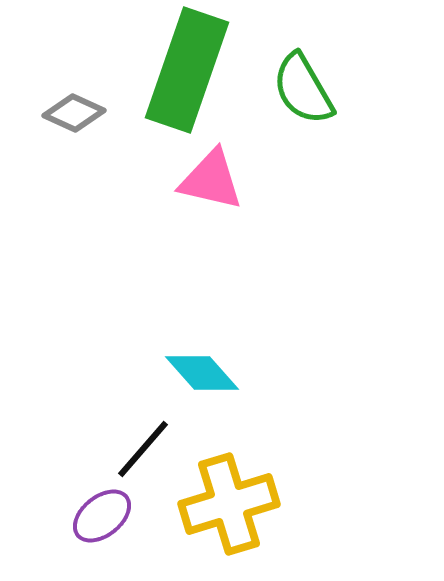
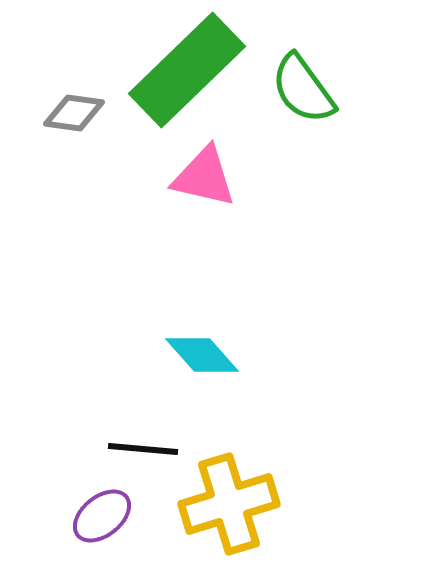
green rectangle: rotated 27 degrees clockwise
green semicircle: rotated 6 degrees counterclockwise
gray diamond: rotated 16 degrees counterclockwise
pink triangle: moved 7 px left, 3 px up
cyan diamond: moved 18 px up
black line: rotated 54 degrees clockwise
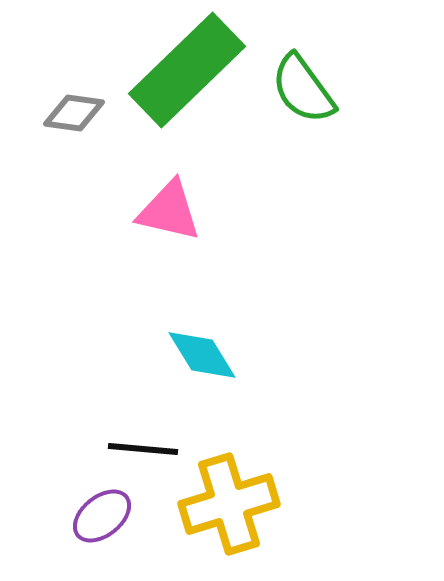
pink triangle: moved 35 px left, 34 px down
cyan diamond: rotated 10 degrees clockwise
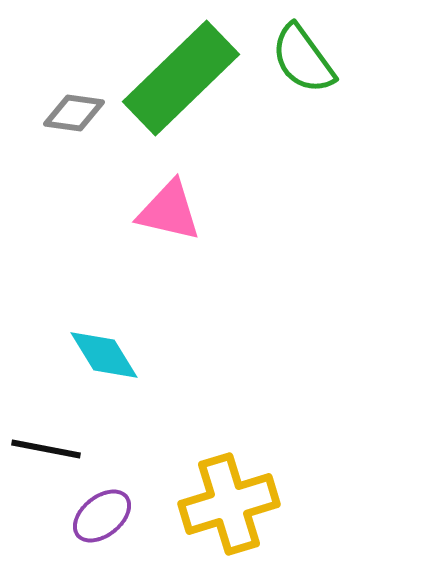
green rectangle: moved 6 px left, 8 px down
green semicircle: moved 30 px up
cyan diamond: moved 98 px left
black line: moved 97 px left; rotated 6 degrees clockwise
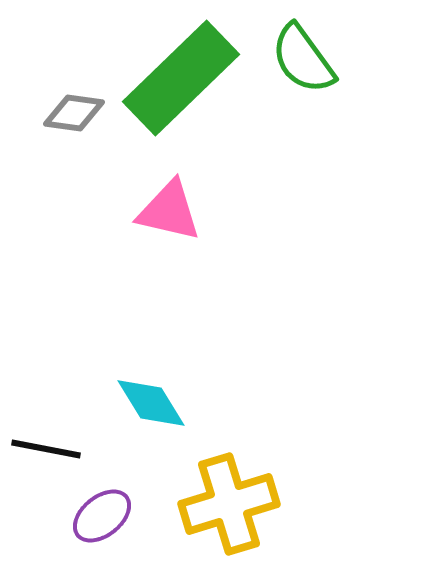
cyan diamond: moved 47 px right, 48 px down
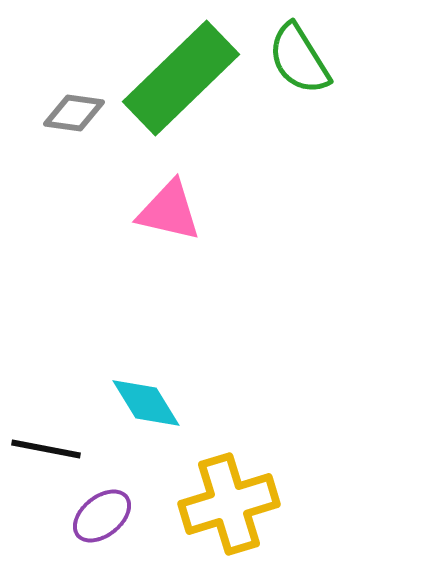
green semicircle: moved 4 px left; rotated 4 degrees clockwise
cyan diamond: moved 5 px left
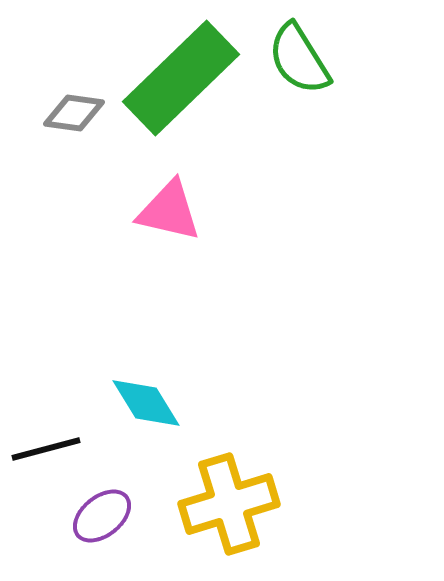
black line: rotated 26 degrees counterclockwise
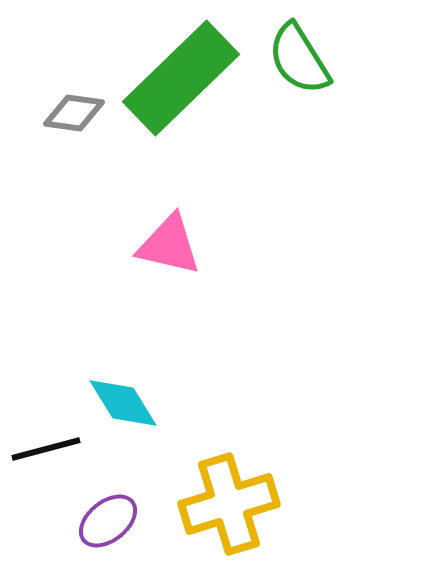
pink triangle: moved 34 px down
cyan diamond: moved 23 px left
purple ellipse: moved 6 px right, 5 px down
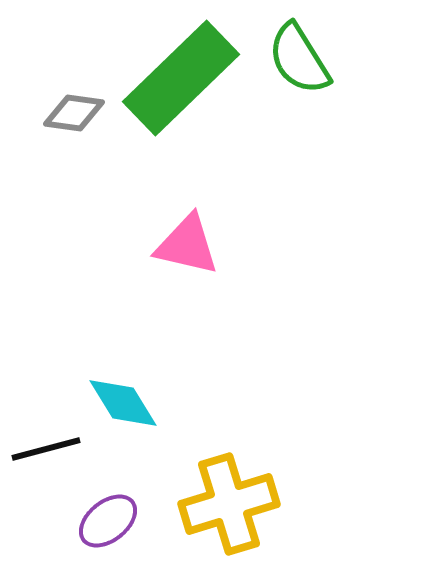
pink triangle: moved 18 px right
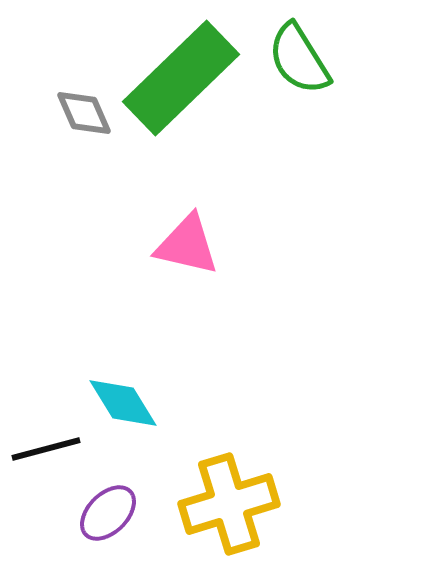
gray diamond: moved 10 px right; rotated 58 degrees clockwise
purple ellipse: moved 8 px up; rotated 6 degrees counterclockwise
